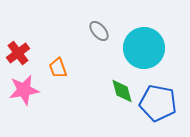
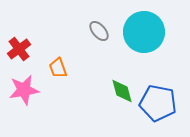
cyan circle: moved 16 px up
red cross: moved 1 px right, 4 px up
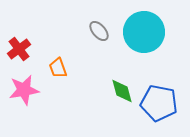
blue pentagon: moved 1 px right
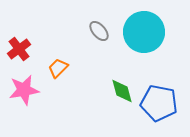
orange trapezoid: rotated 65 degrees clockwise
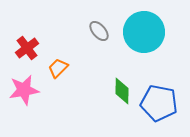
red cross: moved 8 px right, 1 px up
green diamond: rotated 16 degrees clockwise
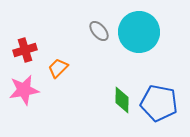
cyan circle: moved 5 px left
red cross: moved 2 px left, 2 px down; rotated 20 degrees clockwise
green diamond: moved 9 px down
